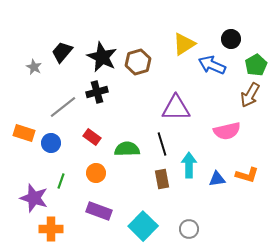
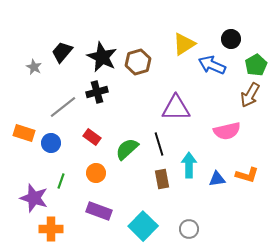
black line: moved 3 px left
green semicircle: rotated 40 degrees counterclockwise
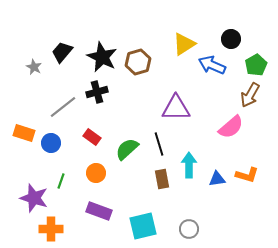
pink semicircle: moved 4 px right, 4 px up; rotated 28 degrees counterclockwise
cyan square: rotated 32 degrees clockwise
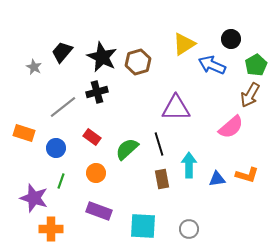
blue circle: moved 5 px right, 5 px down
cyan square: rotated 16 degrees clockwise
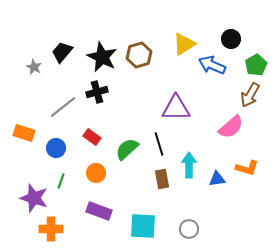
brown hexagon: moved 1 px right, 7 px up
orange L-shape: moved 7 px up
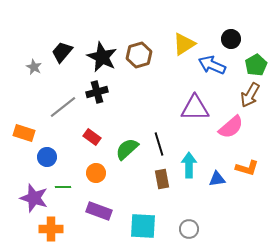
purple triangle: moved 19 px right
blue circle: moved 9 px left, 9 px down
green line: moved 2 px right, 6 px down; rotated 70 degrees clockwise
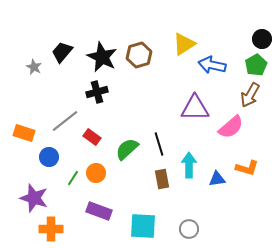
black circle: moved 31 px right
blue arrow: rotated 12 degrees counterclockwise
gray line: moved 2 px right, 14 px down
blue circle: moved 2 px right
green line: moved 10 px right, 9 px up; rotated 56 degrees counterclockwise
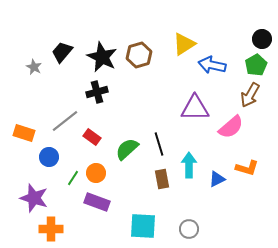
blue triangle: rotated 18 degrees counterclockwise
purple rectangle: moved 2 px left, 9 px up
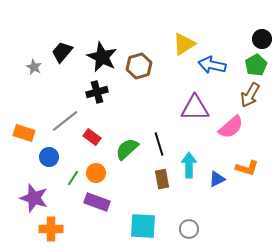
brown hexagon: moved 11 px down
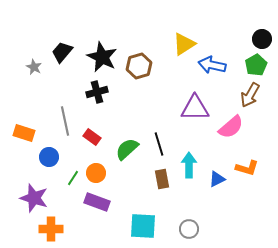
gray line: rotated 64 degrees counterclockwise
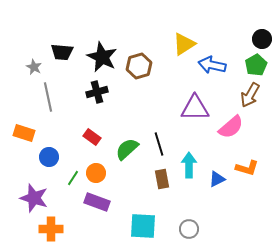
black trapezoid: rotated 125 degrees counterclockwise
gray line: moved 17 px left, 24 px up
